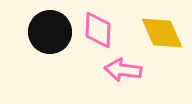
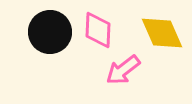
pink arrow: rotated 45 degrees counterclockwise
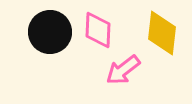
yellow diamond: rotated 30 degrees clockwise
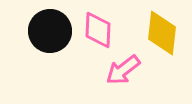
black circle: moved 1 px up
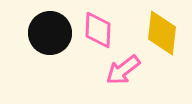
black circle: moved 2 px down
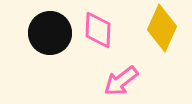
yellow diamond: moved 5 px up; rotated 18 degrees clockwise
pink arrow: moved 2 px left, 11 px down
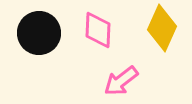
black circle: moved 11 px left
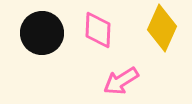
black circle: moved 3 px right
pink arrow: rotated 6 degrees clockwise
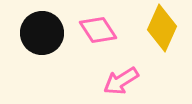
pink diamond: rotated 36 degrees counterclockwise
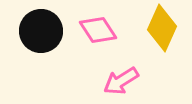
black circle: moved 1 px left, 2 px up
